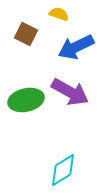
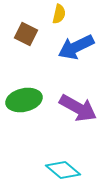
yellow semicircle: rotated 84 degrees clockwise
purple arrow: moved 8 px right, 16 px down
green ellipse: moved 2 px left
cyan diamond: rotated 72 degrees clockwise
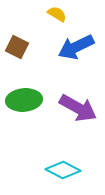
yellow semicircle: moved 2 px left; rotated 72 degrees counterclockwise
brown square: moved 9 px left, 13 px down
green ellipse: rotated 8 degrees clockwise
cyan diamond: rotated 12 degrees counterclockwise
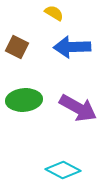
yellow semicircle: moved 3 px left, 1 px up
blue arrow: moved 4 px left; rotated 24 degrees clockwise
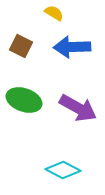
brown square: moved 4 px right, 1 px up
green ellipse: rotated 24 degrees clockwise
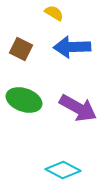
brown square: moved 3 px down
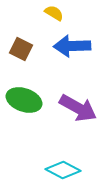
blue arrow: moved 1 px up
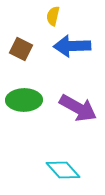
yellow semicircle: moved 1 px left, 3 px down; rotated 108 degrees counterclockwise
green ellipse: rotated 20 degrees counterclockwise
cyan diamond: rotated 20 degrees clockwise
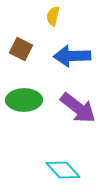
blue arrow: moved 10 px down
purple arrow: rotated 9 degrees clockwise
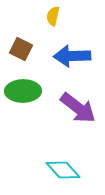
green ellipse: moved 1 px left, 9 px up
